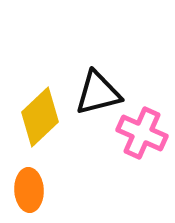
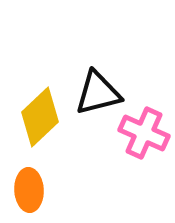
pink cross: moved 2 px right
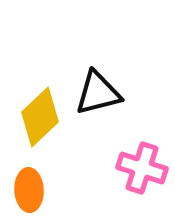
pink cross: moved 2 px left, 35 px down; rotated 6 degrees counterclockwise
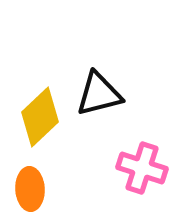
black triangle: moved 1 px right, 1 px down
orange ellipse: moved 1 px right, 1 px up
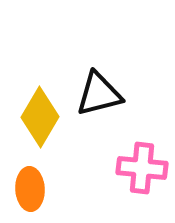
yellow diamond: rotated 16 degrees counterclockwise
pink cross: rotated 12 degrees counterclockwise
